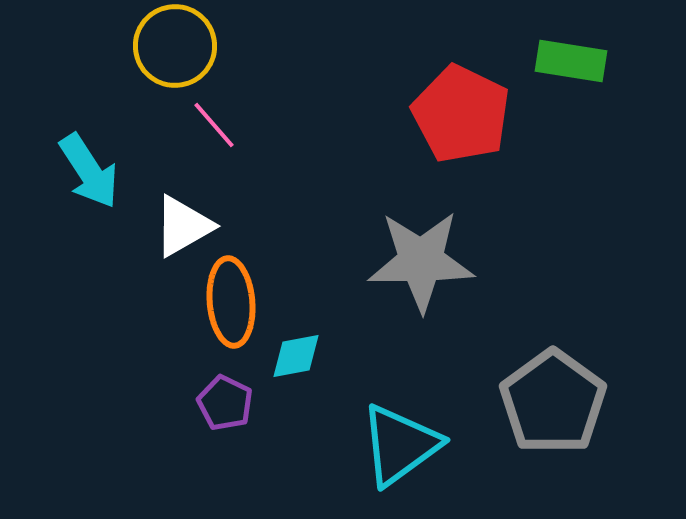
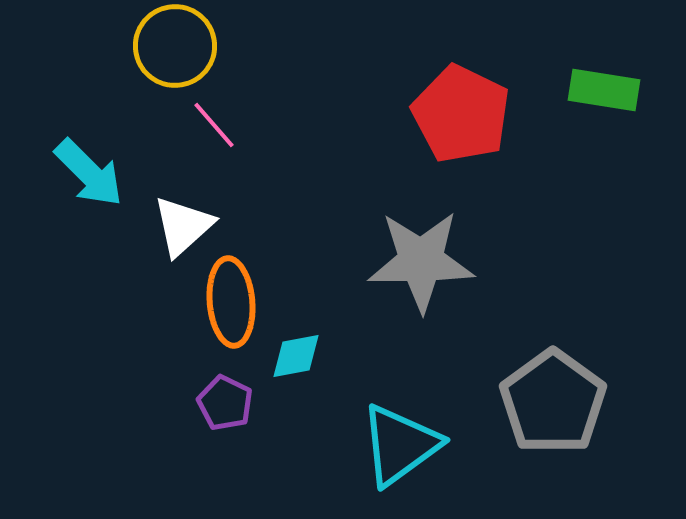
green rectangle: moved 33 px right, 29 px down
cyan arrow: moved 2 px down; rotated 12 degrees counterclockwise
white triangle: rotated 12 degrees counterclockwise
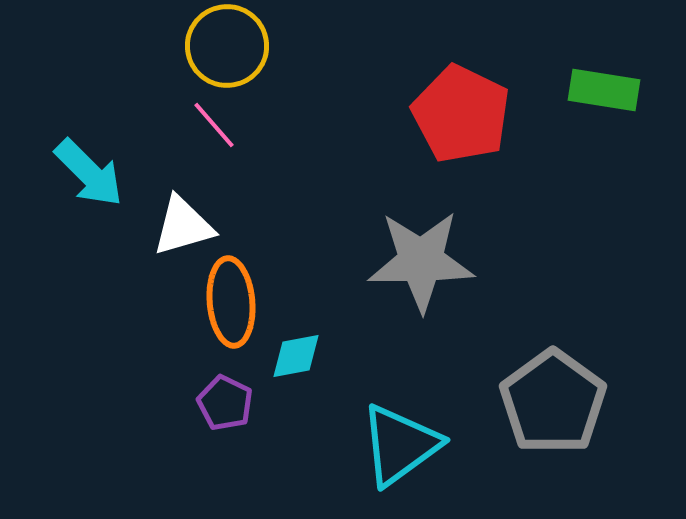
yellow circle: moved 52 px right
white triangle: rotated 26 degrees clockwise
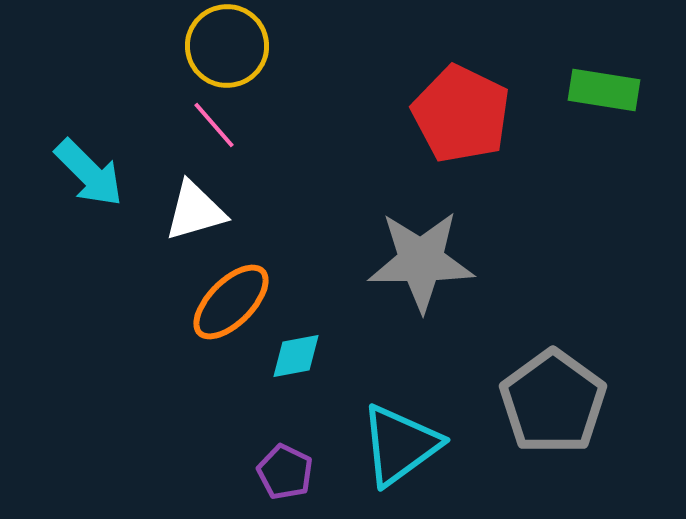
white triangle: moved 12 px right, 15 px up
orange ellipse: rotated 50 degrees clockwise
purple pentagon: moved 60 px right, 69 px down
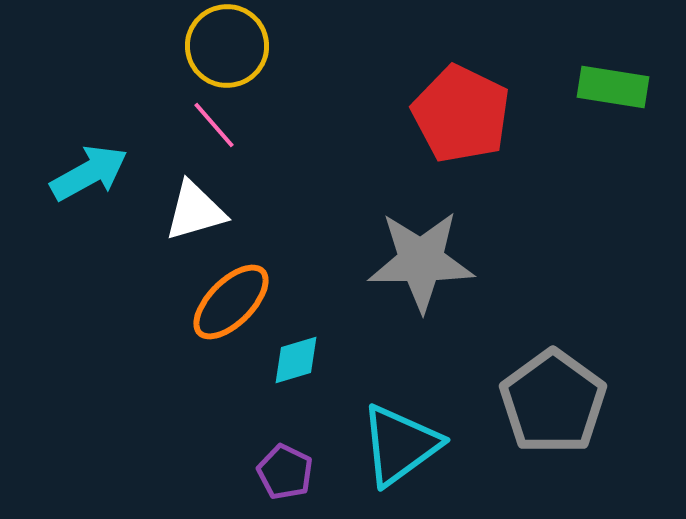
green rectangle: moved 9 px right, 3 px up
cyan arrow: rotated 74 degrees counterclockwise
cyan diamond: moved 4 px down; rotated 6 degrees counterclockwise
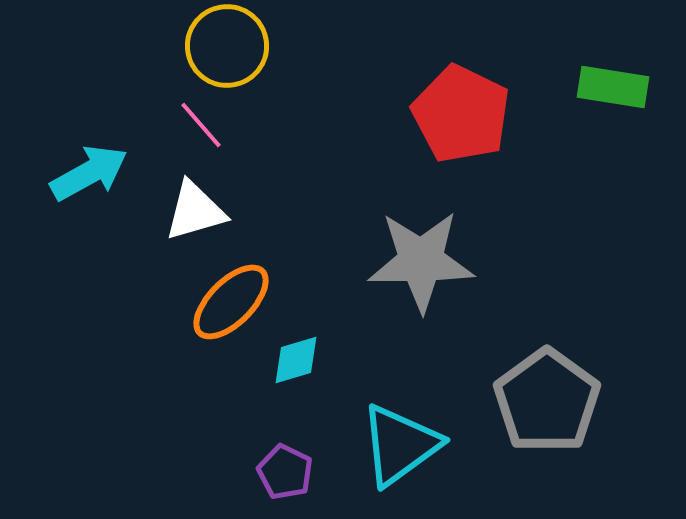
pink line: moved 13 px left
gray pentagon: moved 6 px left, 1 px up
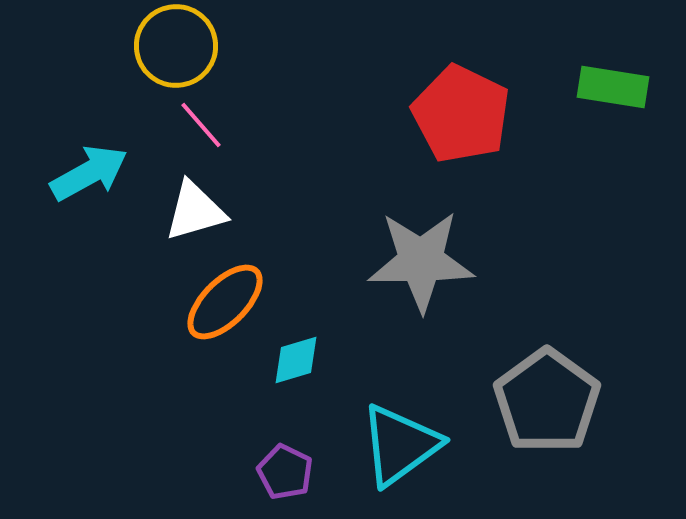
yellow circle: moved 51 px left
orange ellipse: moved 6 px left
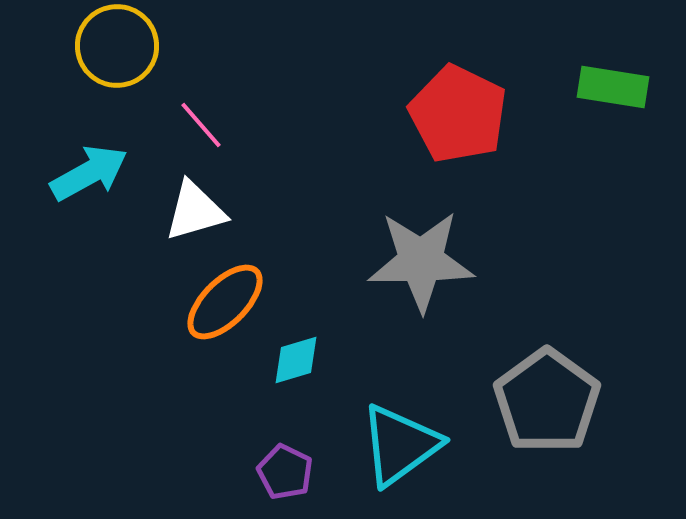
yellow circle: moved 59 px left
red pentagon: moved 3 px left
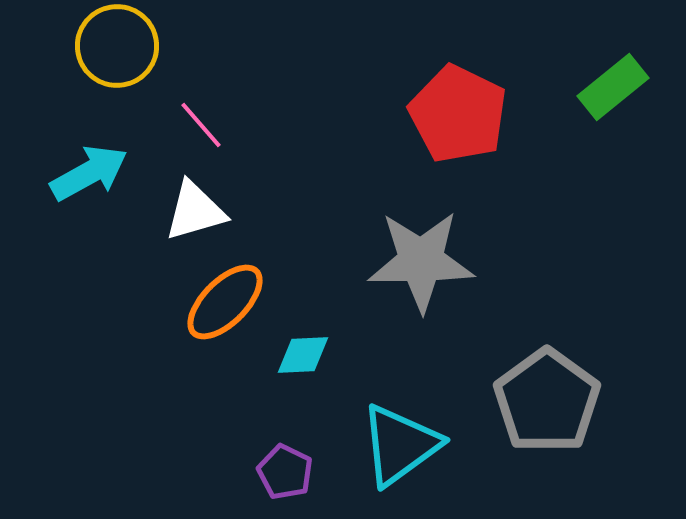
green rectangle: rotated 48 degrees counterclockwise
cyan diamond: moved 7 px right, 5 px up; rotated 14 degrees clockwise
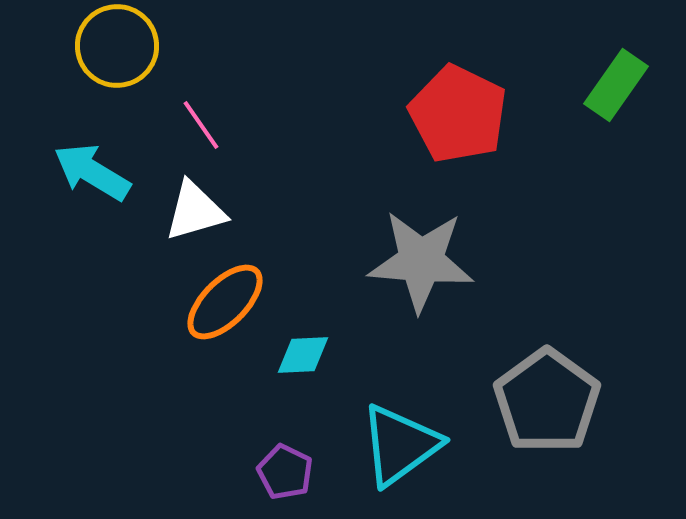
green rectangle: moved 3 px right, 2 px up; rotated 16 degrees counterclockwise
pink line: rotated 6 degrees clockwise
cyan arrow: moved 3 px right, 1 px up; rotated 120 degrees counterclockwise
gray star: rotated 5 degrees clockwise
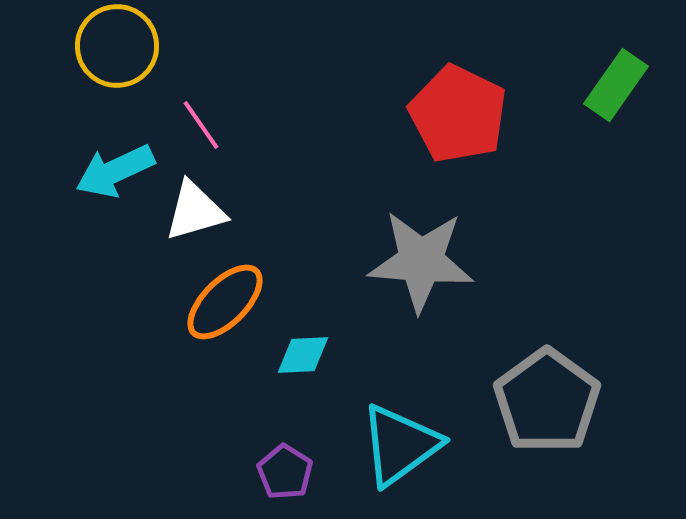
cyan arrow: moved 23 px right, 1 px up; rotated 56 degrees counterclockwise
purple pentagon: rotated 6 degrees clockwise
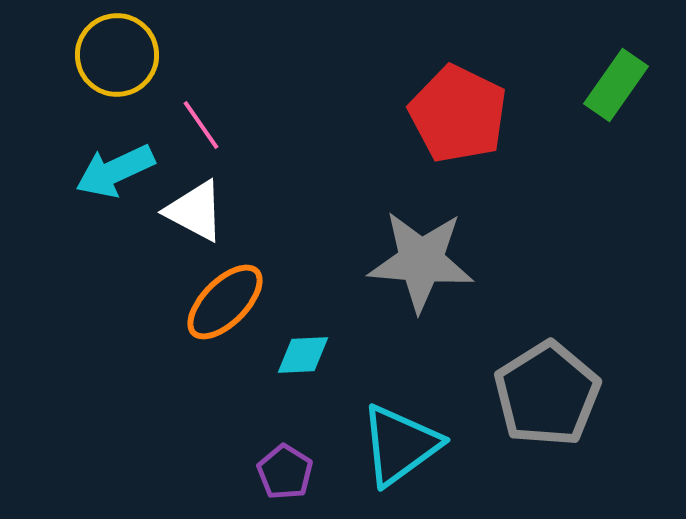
yellow circle: moved 9 px down
white triangle: rotated 44 degrees clockwise
gray pentagon: moved 7 px up; rotated 4 degrees clockwise
